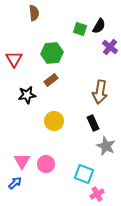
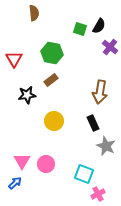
green hexagon: rotated 15 degrees clockwise
pink cross: moved 1 px right
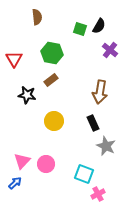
brown semicircle: moved 3 px right, 4 px down
purple cross: moved 3 px down
black star: rotated 18 degrees clockwise
pink triangle: rotated 12 degrees clockwise
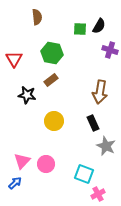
green square: rotated 16 degrees counterclockwise
purple cross: rotated 21 degrees counterclockwise
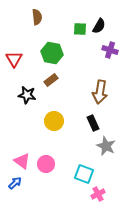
pink triangle: rotated 36 degrees counterclockwise
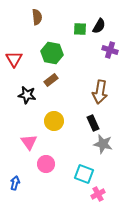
gray star: moved 3 px left, 2 px up; rotated 12 degrees counterclockwise
pink triangle: moved 7 px right, 19 px up; rotated 18 degrees clockwise
blue arrow: rotated 32 degrees counterclockwise
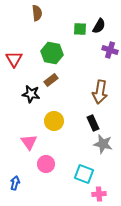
brown semicircle: moved 4 px up
black star: moved 4 px right, 1 px up
pink cross: moved 1 px right; rotated 24 degrees clockwise
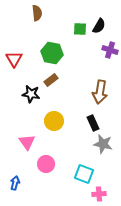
pink triangle: moved 2 px left
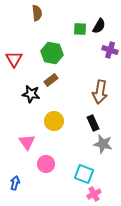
pink cross: moved 5 px left; rotated 24 degrees counterclockwise
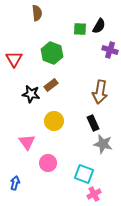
green hexagon: rotated 10 degrees clockwise
brown rectangle: moved 5 px down
pink circle: moved 2 px right, 1 px up
